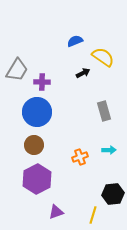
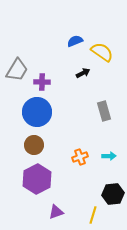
yellow semicircle: moved 1 px left, 5 px up
cyan arrow: moved 6 px down
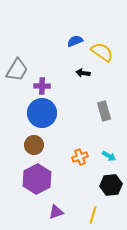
black arrow: rotated 144 degrees counterclockwise
purple cross: moved 4 px down
blue circle: moved 5 px right, 1 px down
cyan arrow: rotated 32 degrees clockwise
black hexagon: moved 2 px left, 9 px up
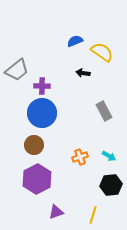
gray trapezoid: rotated 20 degrees clockwise
gray rectangle: rotated 12 degrees counterclockwise
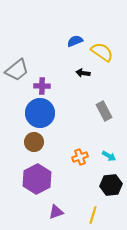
blue circle: moved 2 px left
brown circle: moved 3 px up
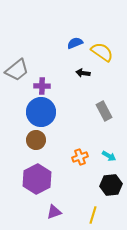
blue semicircle: moved 2 px down
blue circle: moved 1 px right, 1 px up
brown circle: moved 2 px right, 2 px up
purple triangle: moved 2 px left
